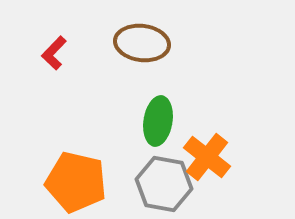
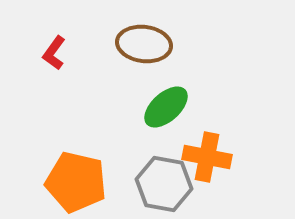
brown ellipse: moved 2 px right, 1 px down
red L-shape: rotated 8 degrees counterclockwise
green ellipse: moved 8 px right, 14 px up; rotated 39 degrees clockwise
orange cross: rotated 27 degrees counterclockwise
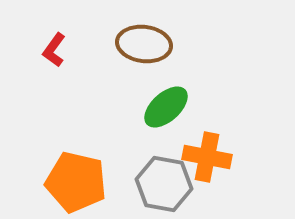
red L-shape: moved 3 px up
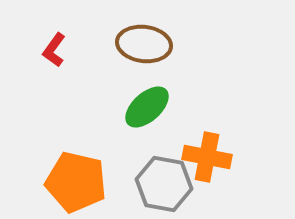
green ellipse: moved 19 px left
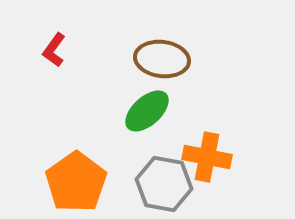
brown ellipse: moved 18 px right, 15 px down
green ellipse: moved 4 px down
orange pentagon: rotated 24 degrees clockwise
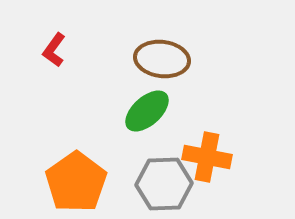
gray hexagon: rotated 12 degrees counterclockwise
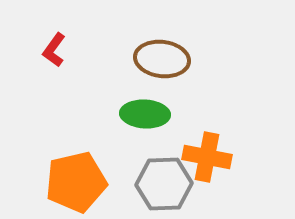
green ellipse: moved 2 px left, 3 px down; rotated 45 degrees clockwise
orange pentagon: rotated 22 degrees clockwise
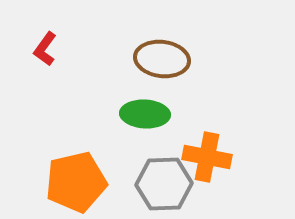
red L-shape: moved 9 px left, 1 px up
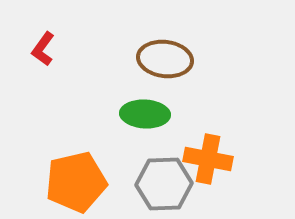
red L-shape: moved 2 px left
brown ellipse: moved 3 px right
orange cross: moved 1 px right, 2 px down
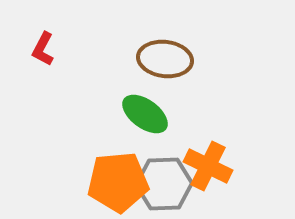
red L-shape: rotated 8 degrees counterclockwise
green ellipse: rotated 33 degrees clockwise
orange cross: moved 7 px down; rotated 15 degrees clockwise
orange pentagon: moved 42 px right; rotated 8 degrees clockwise
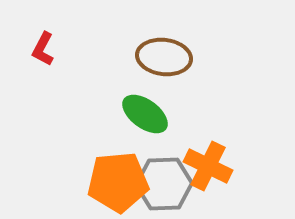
brown ellipse: moved 1 px left, 2 px up
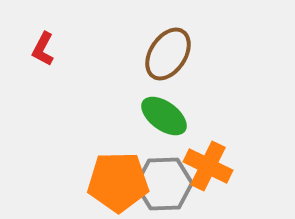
brown ellipse: moved 4 px right, 3 px up; rotated 64 degrees counterclockwise
green ellipse: moved 19 px right, 2 px down
orange pentagon: rotated 4 degrees clockwise
